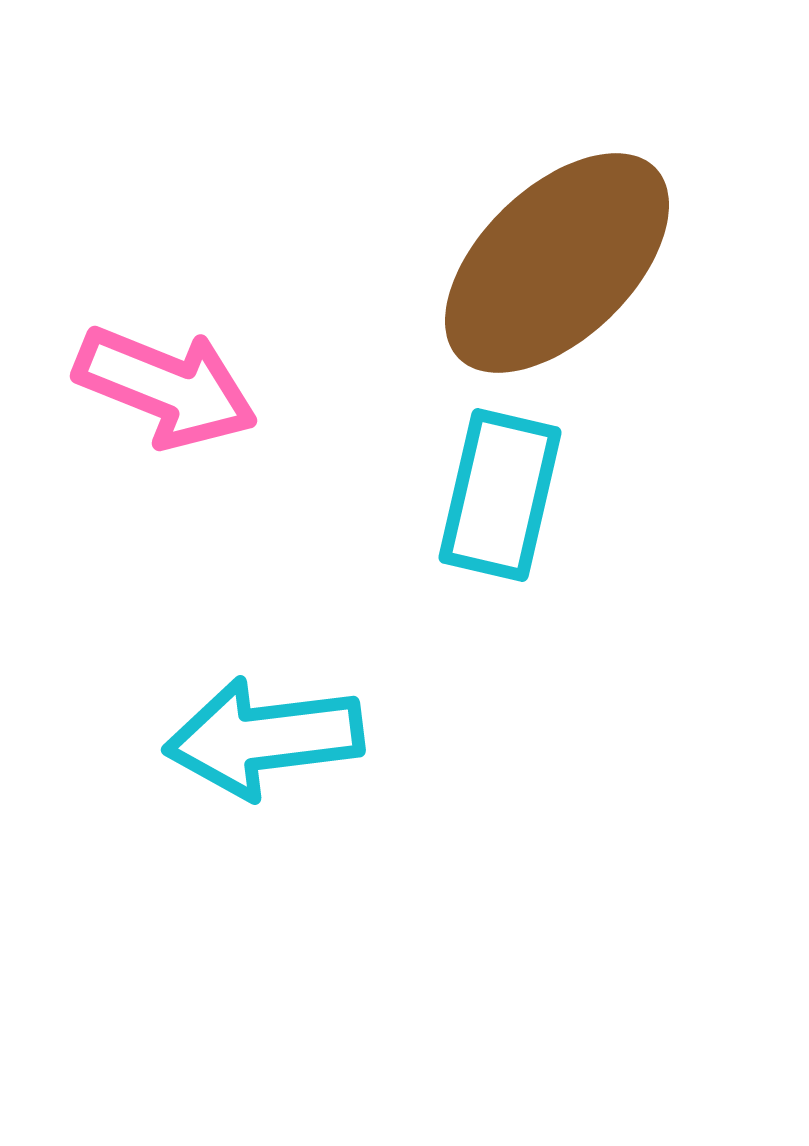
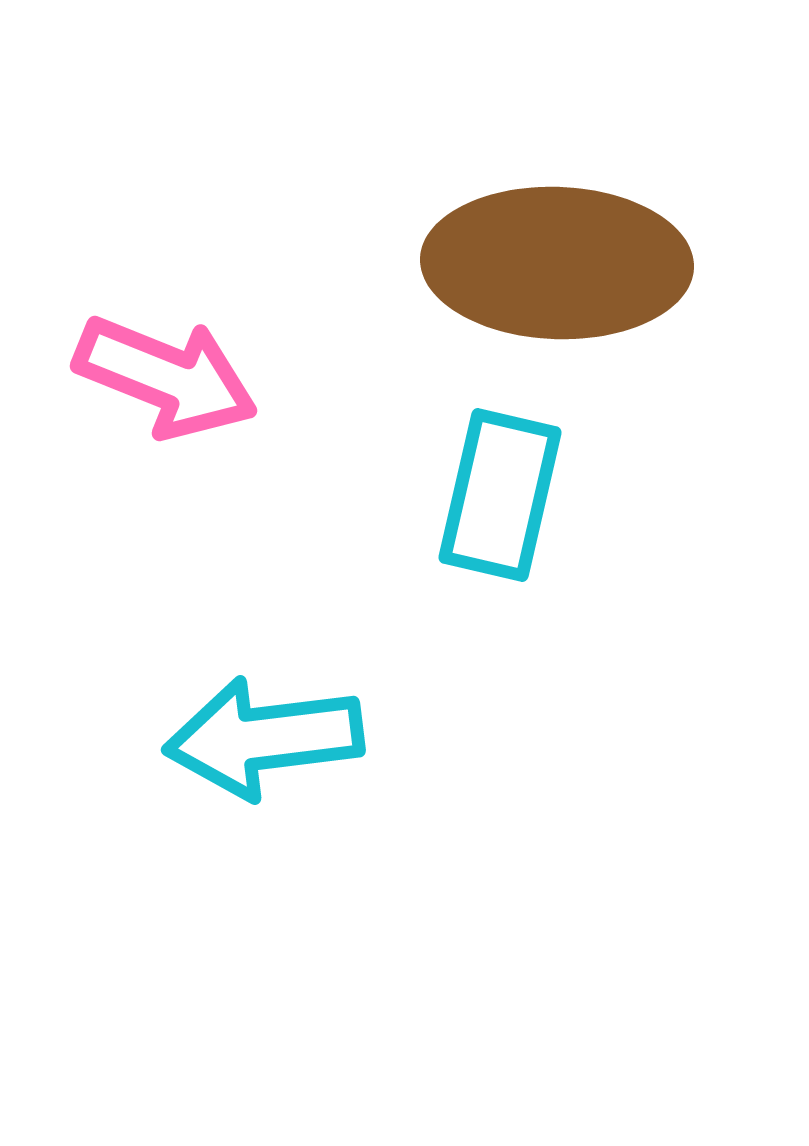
brown ellipse: rotated 46 degrees clockwise
pink arrow: moved 10 px up
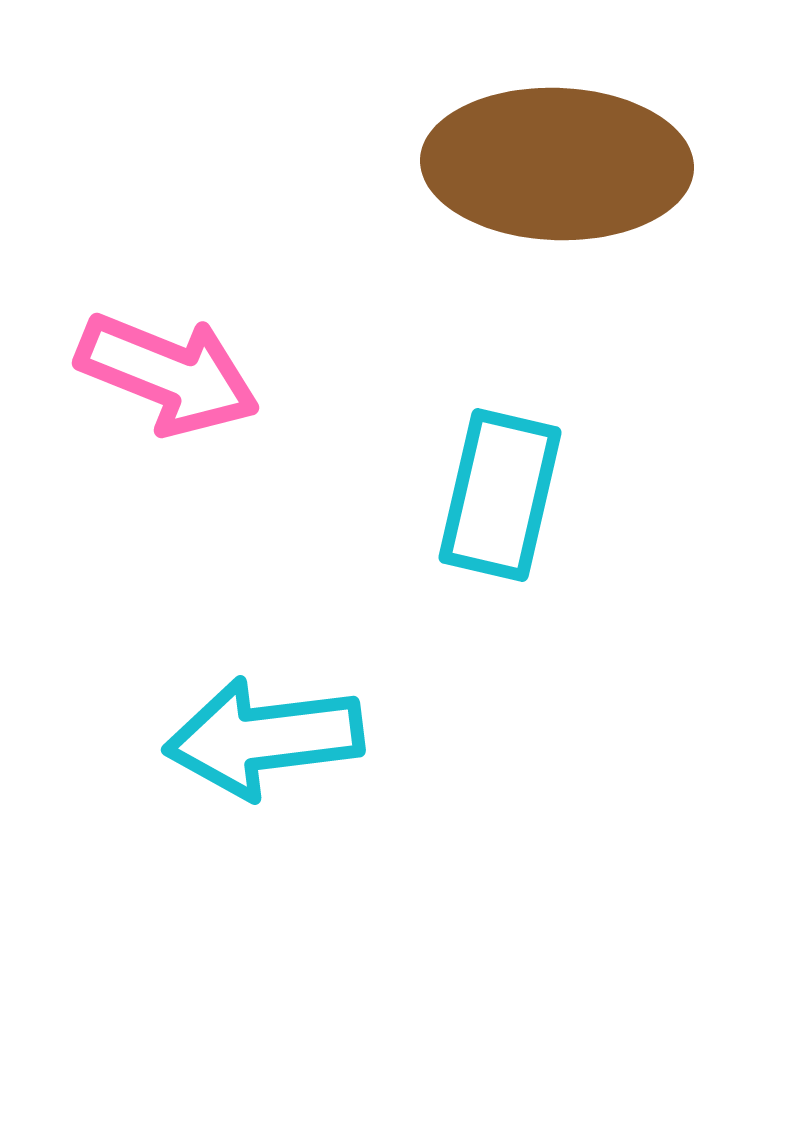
brown ellipse: moved 99 px up
pink arrow: moved 2 px right, 3 px up
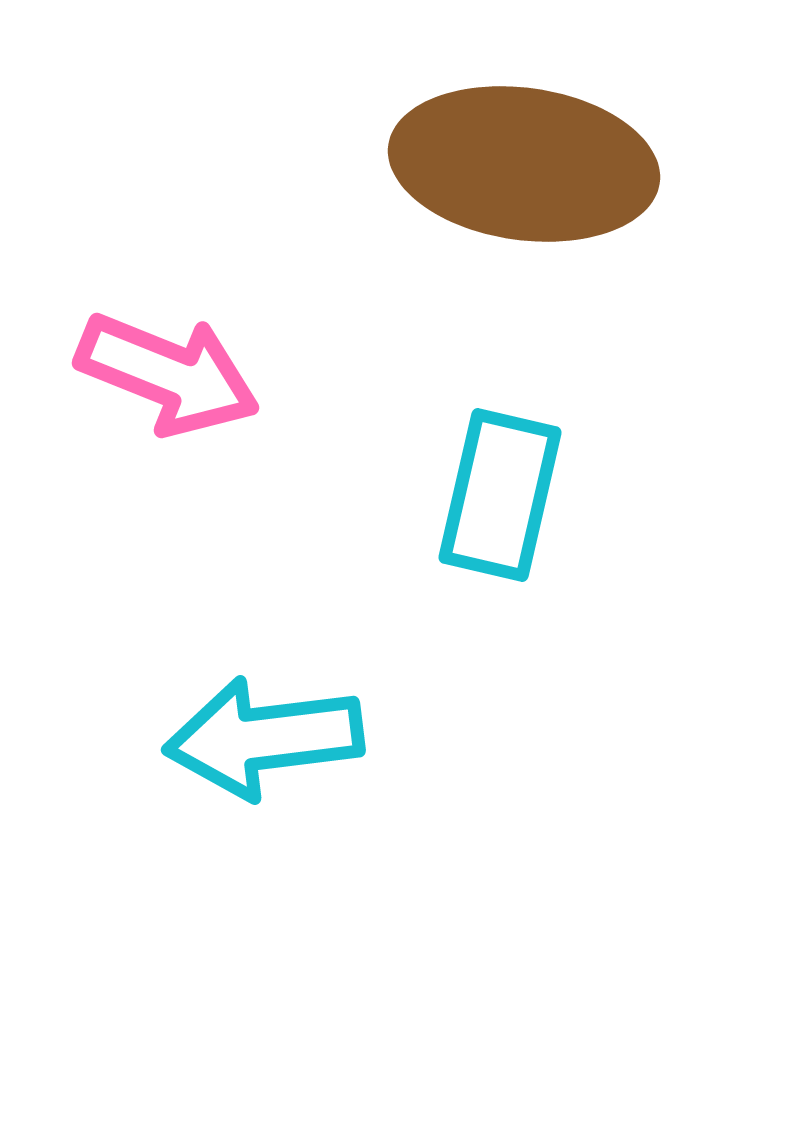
brown ellipse: moved 33 px left; rotated 6 degrees clockwise
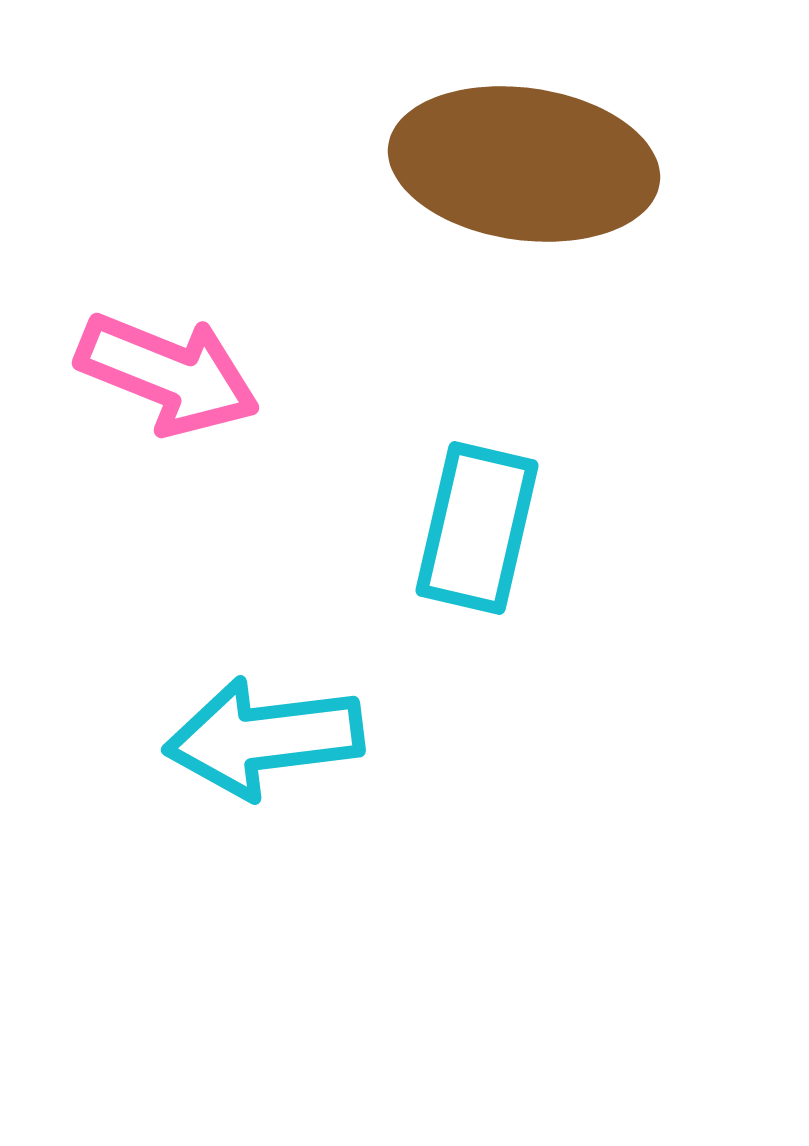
cyan rectangle: moved 23 px left, 33 px down
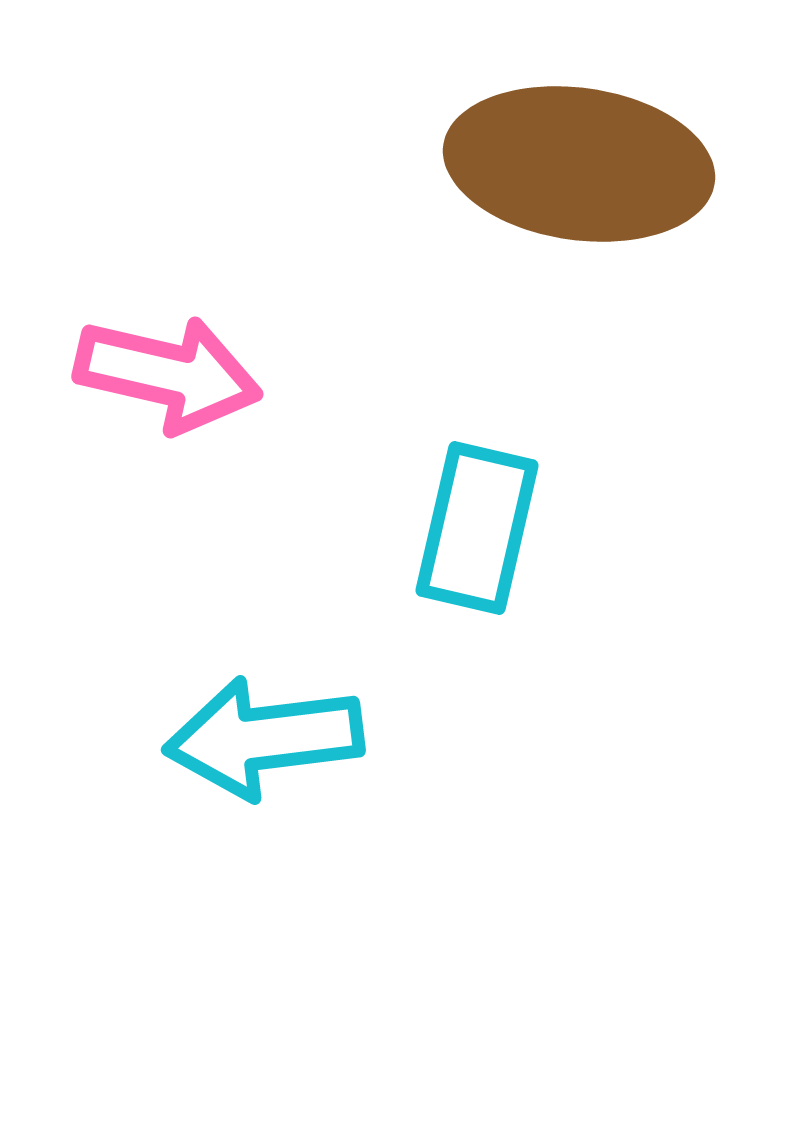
brown ellipse: moved 55 px right
pink arrow: rotated 9 degrees counterclockwise
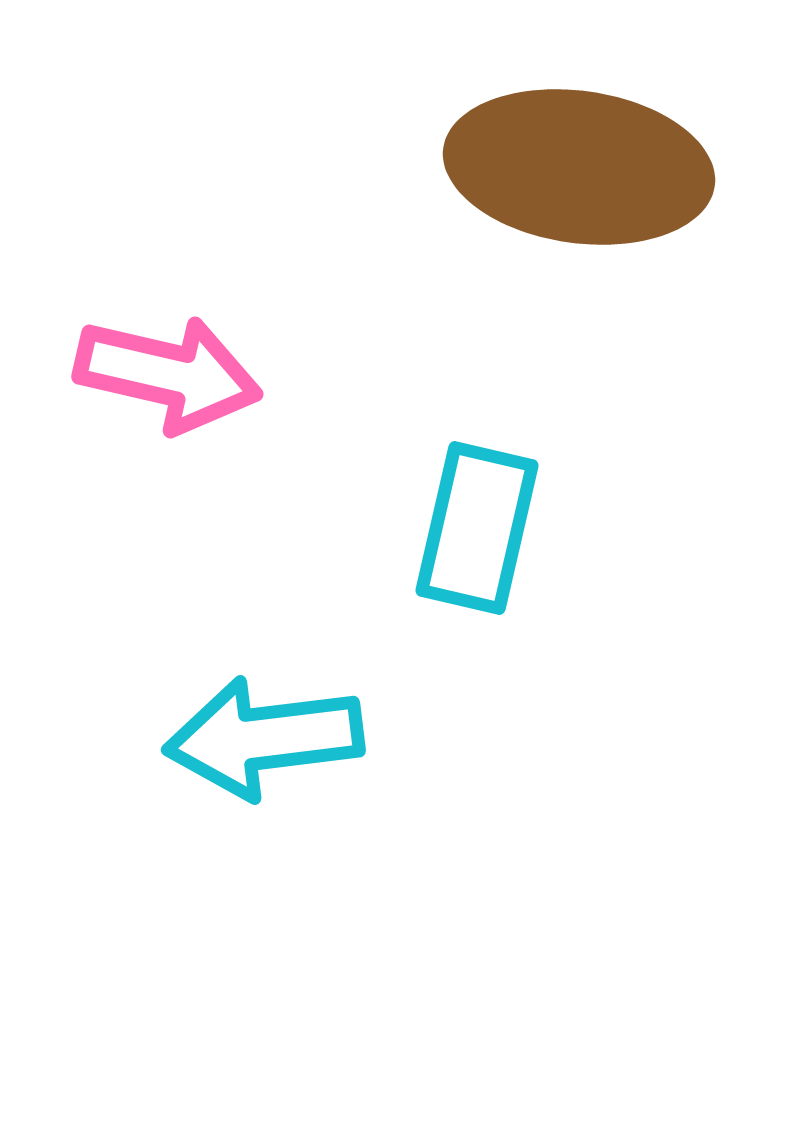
brown ellipse: moved 3 px down
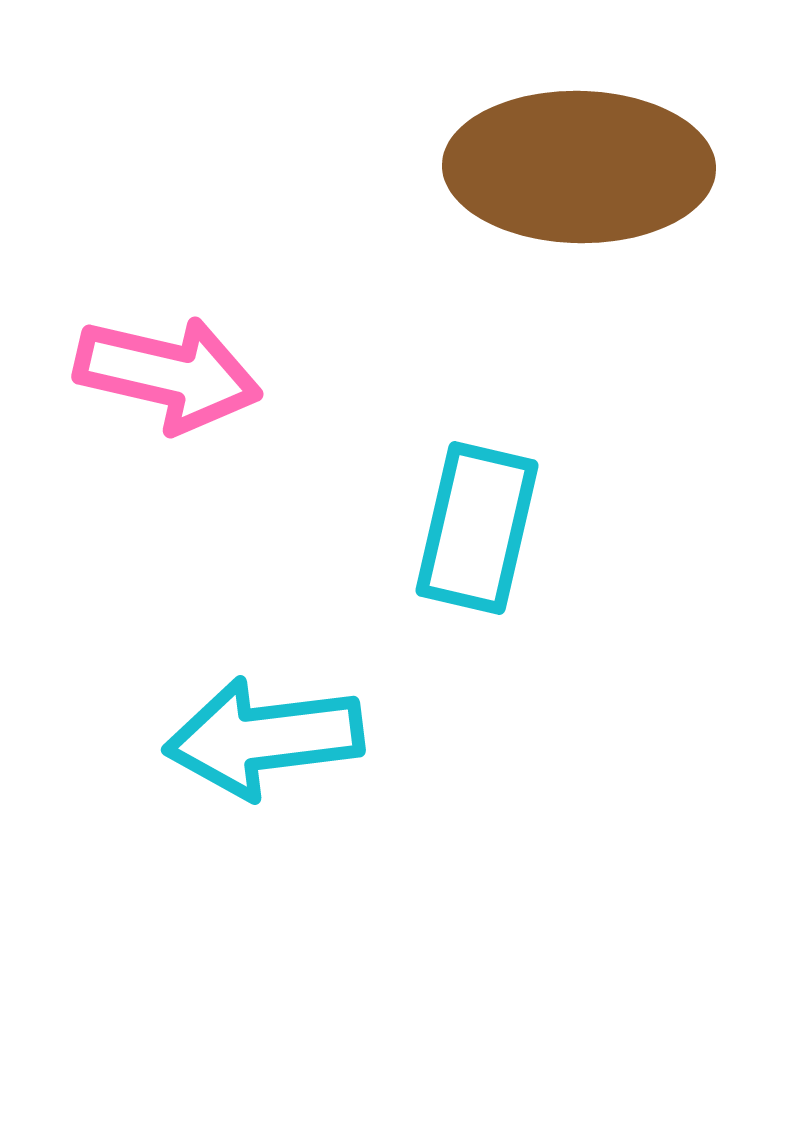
brown ellipse: rotated 7 degrees counterclockwise
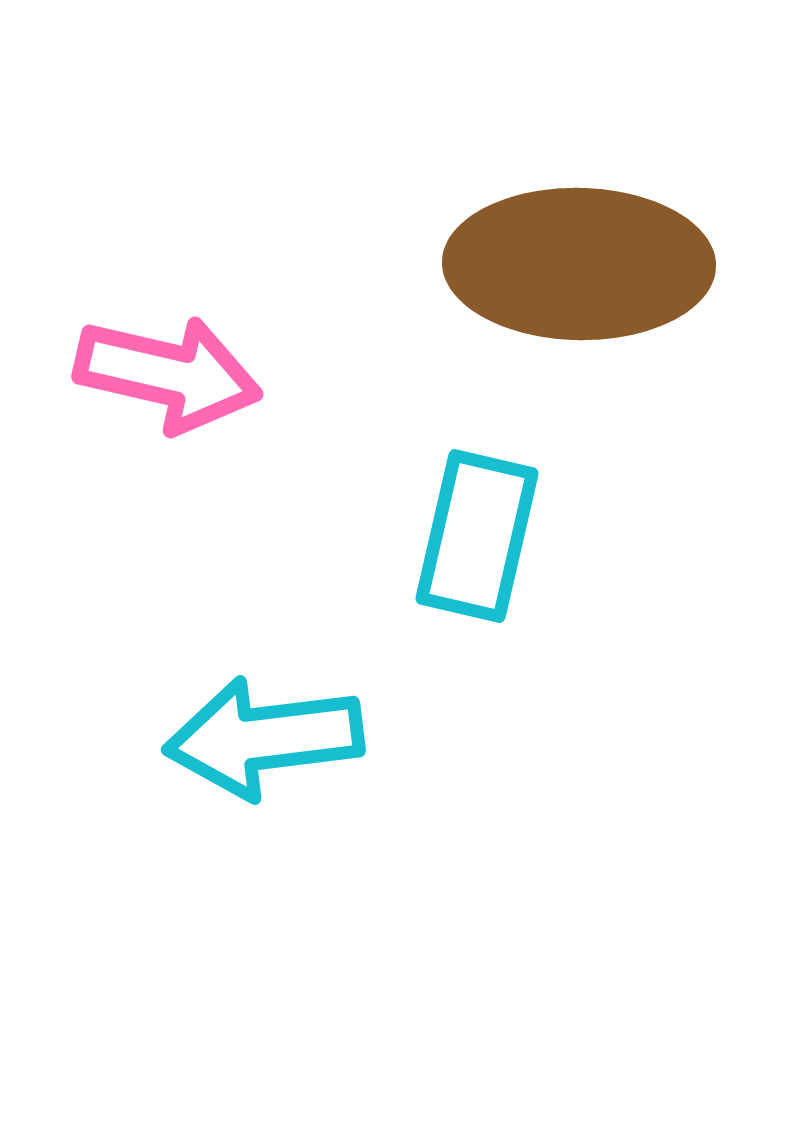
brown ellipse: moved 97 px down
cyan rectangle: moved 8 px down
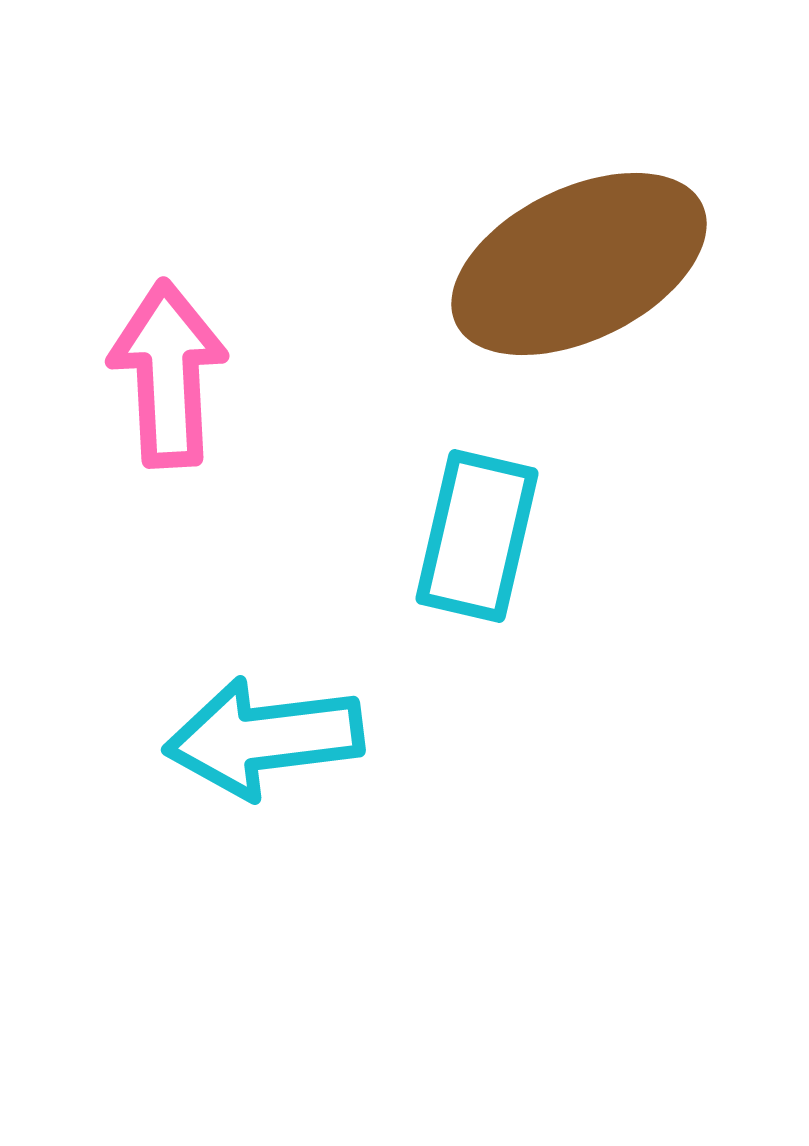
brown ellipse: rotated 27 degrees counterclockwise
pink arrow: rotated 106 degrees counterclockwise
